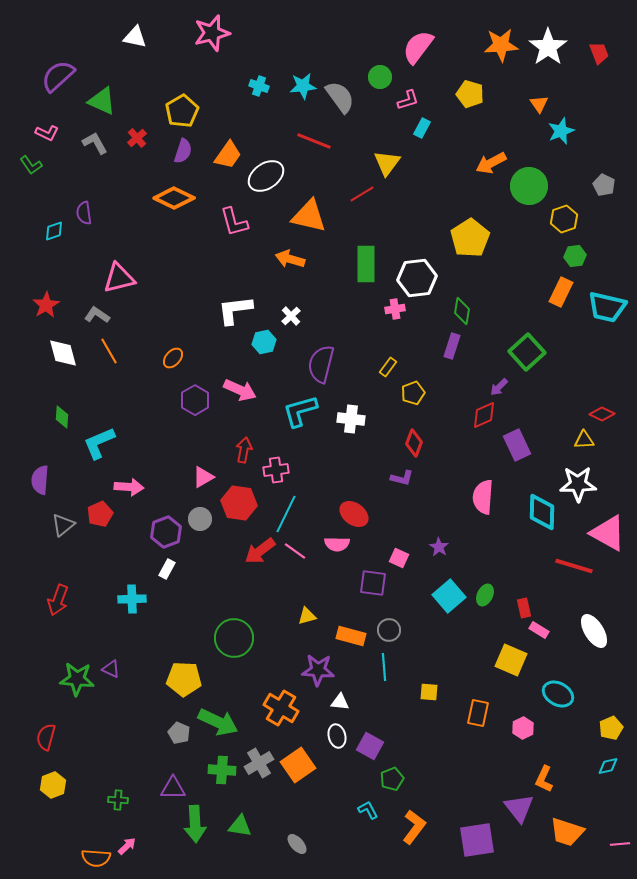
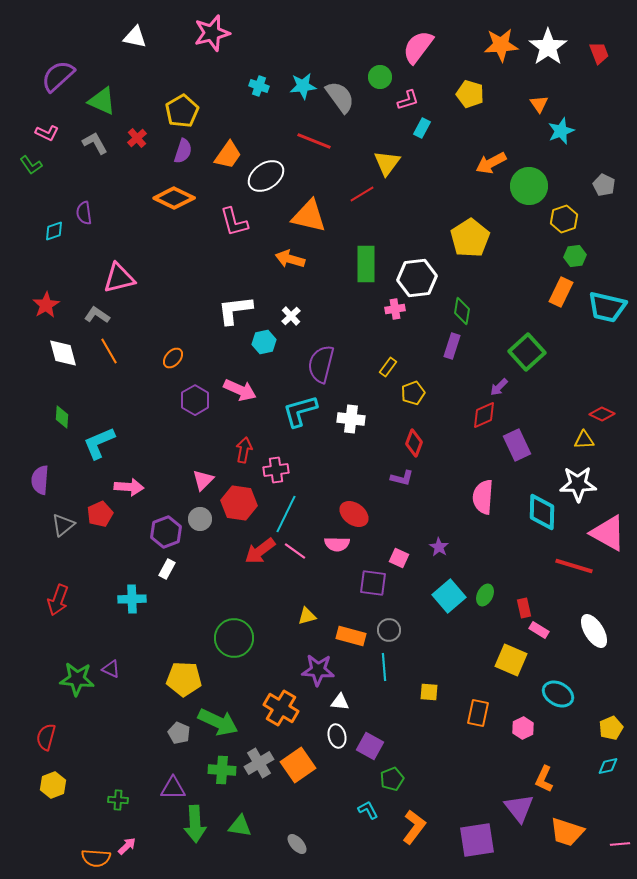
pink triangle at (203, 477): moved 3 px down; rotated 15 degrees counterclockwise
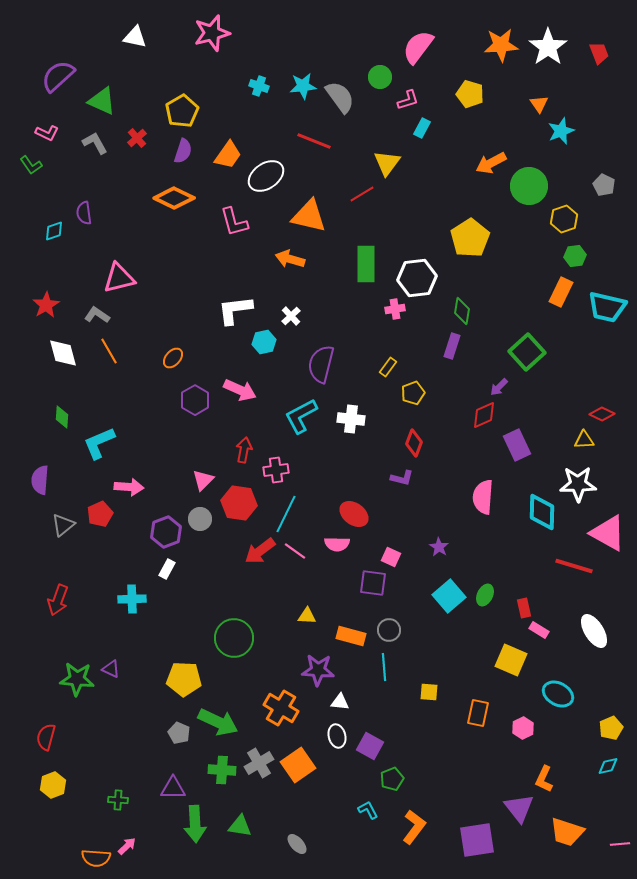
cyan L-shape at (300, 411): moved 1 px right, 5 px down; rotated 12 degrees counterclockwise
pink square at (399, 558): moved 8 px left, 1 px up
yellow triangle at (307, 616): rotated 18 degrees clockwise
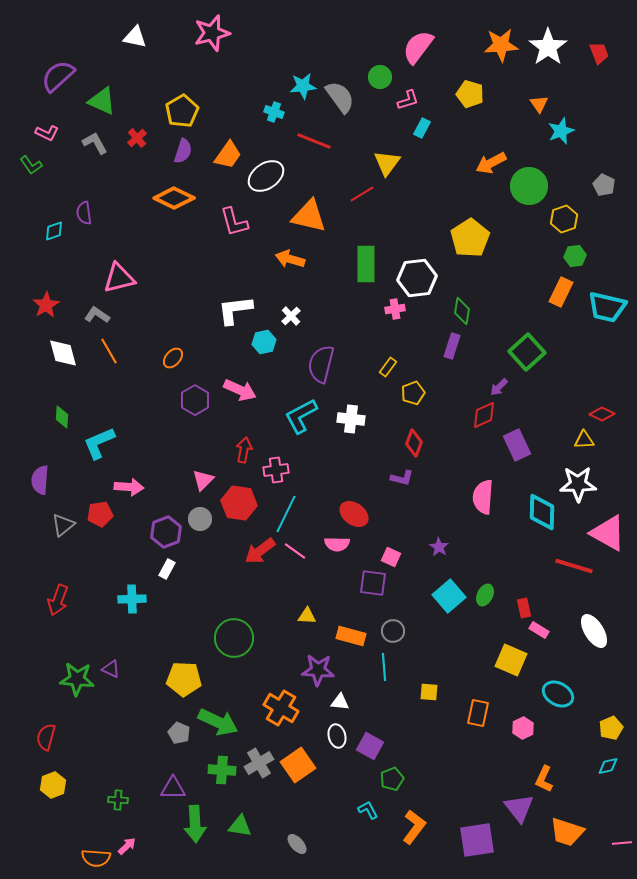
cyan cross at (259, 86): moved 15 px right, 26 px down
red pentagon at (100, 514): rotated 15 degrees clockwise
gray circle at (389, 630): moved 4 px right, 1 px down
pink line at (620, 844): moved 2 px right, 1 px up
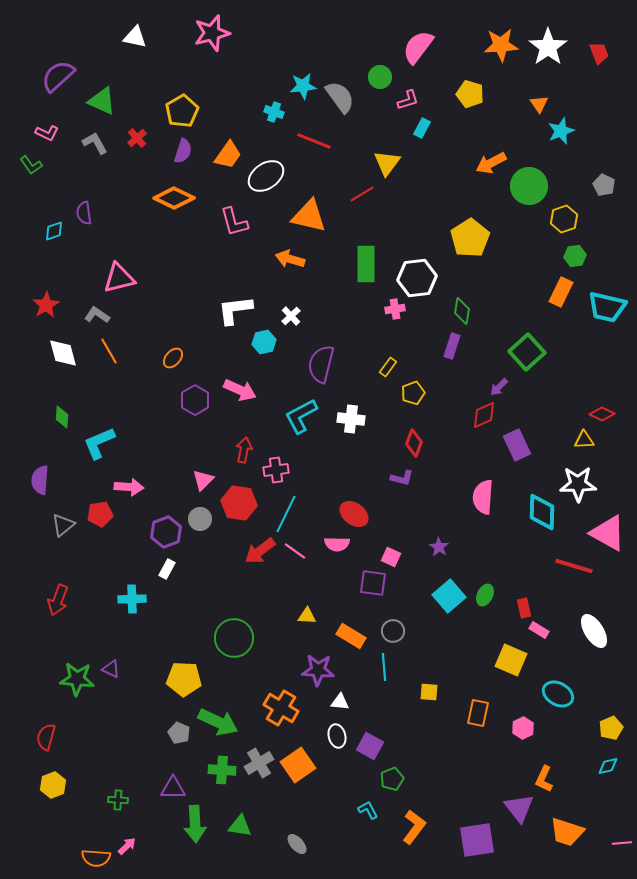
orange rectangle at (351, 636): rotated 16 degrees clockwise
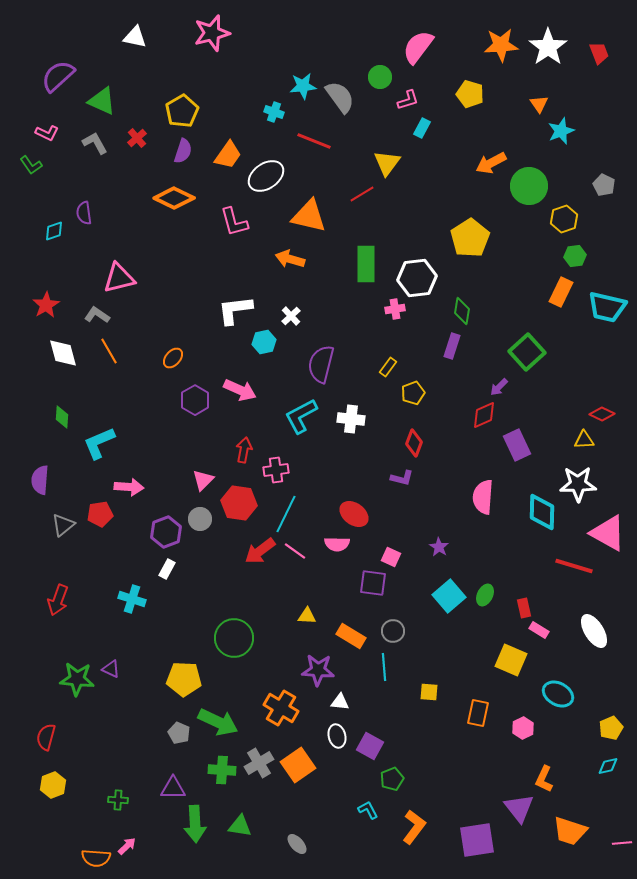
cyan cross at (132, 599): rotated 20 degrees clockwise
orange trapezoid at (567, 832): moved 3 px right, 1 px up
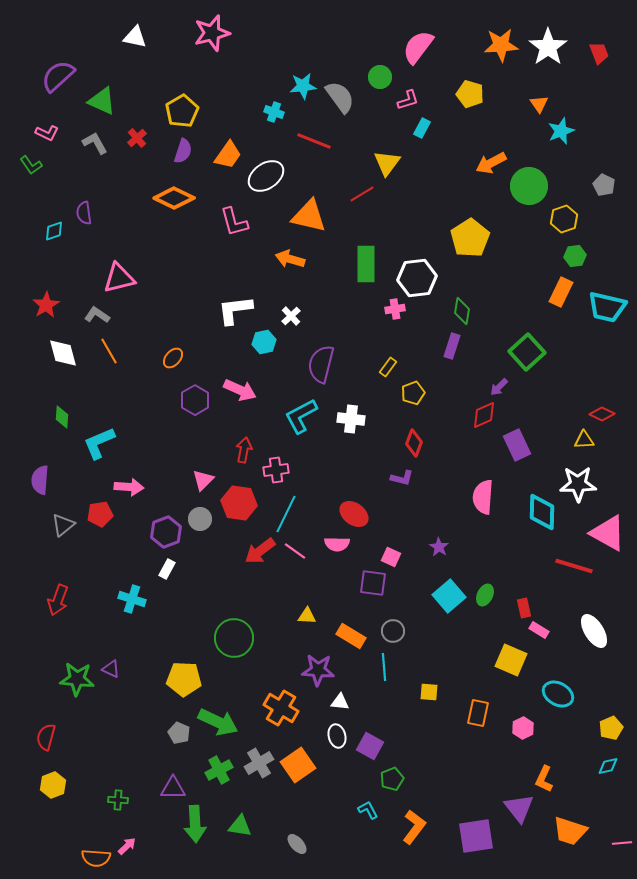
green cross at (222, 770): moved 3 px left; rotated 32 degrees counterclockwise
purple square at (477, 840): moved 1 px left, 4 px up
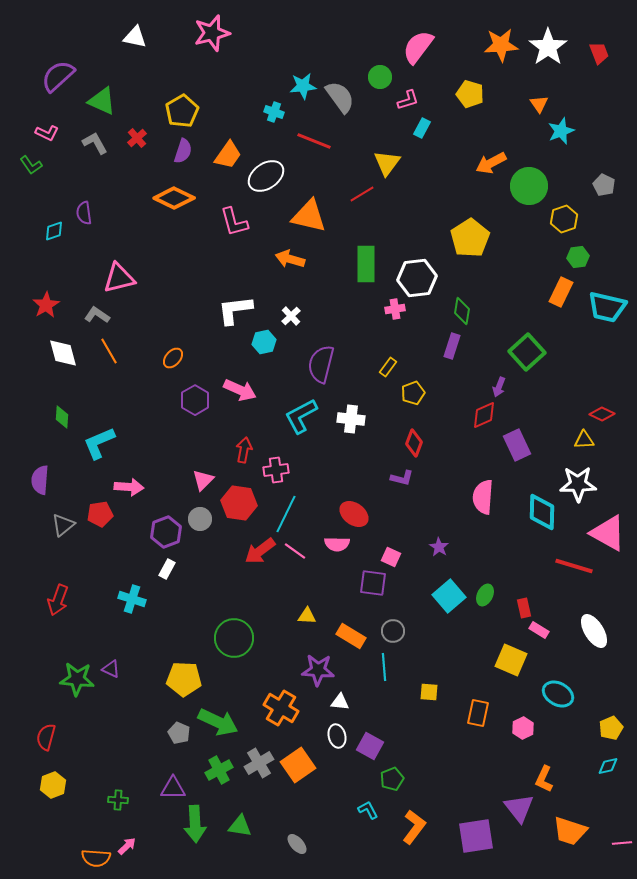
green hexagon at (575, 256): moved 3 px right, 1 px down
purple arrow at (499, 387): rotated 24 degrees counterclockwise
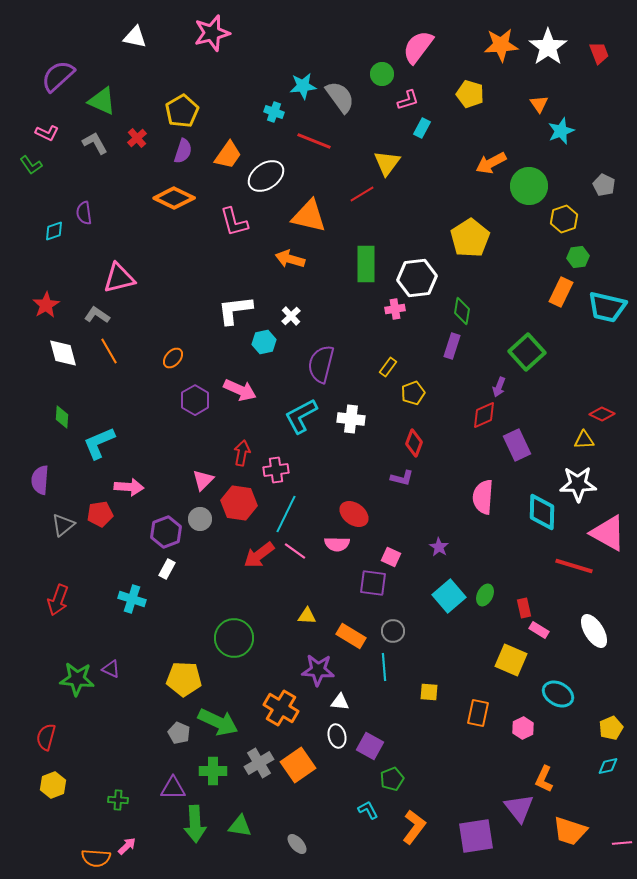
green circle at (380, 77): moved 2 px right, 3 px up
red arrow at (244, 450): moved 2 px left, 3 px down
red arrow at (260, 551): moved 1 px left, 4 px down
green cross at (219, 770): moved 6 px left, 1 px down; rotated 28 degrees clockwise
